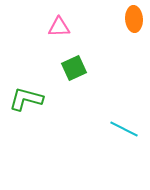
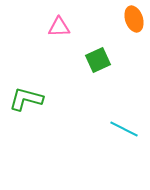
orange ellipse: rotated 15 degrees counterclockwise
green square: moved 24 px right, 8 px up
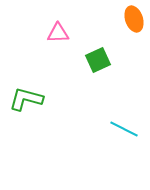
pink triangle: moved 1 px left, 6 px down
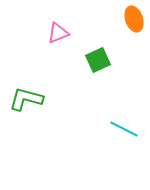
pink triangle: rotated 20 degrees counterclockwise
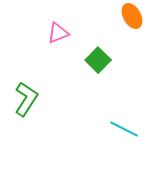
orange ellipse: moved 2 px left, 3 px up; rotated 10 degrees counterclockwise
green square: rotated 20 degrees counterclockwise
green L-shape: rotated 108 degrees clockwise
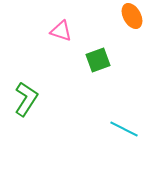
pink triangle: moved 3 px right, 2 px up; rotated 40 degrees clockwise
green square: rotated 25 degrees clockwise
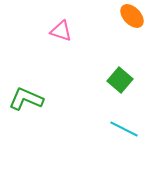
orange ellipse: rotated 15 degrees counterclockwise
green square: moved 22 px right, 20 px down; rotated 30 degrees counterclockwise
green L-shape: rotated 100 degrees counterclockwise
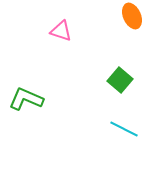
orange ellipse: rotated 20 degrees clockwise
